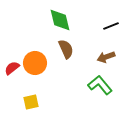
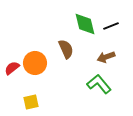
green diamond: moved 25 px right, 4 px down
green L-shape: moved 1 px left, 1 px up
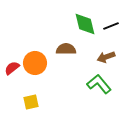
brown semicircle: rotated 66 degrees counterclockwise
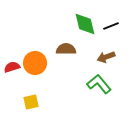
red semicircle: moved 1 px up; rotated 21 degrees clockwise
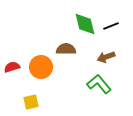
orange circle: moved 6 px right, 4 px down
